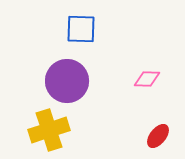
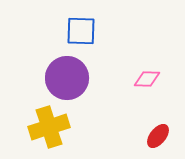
blue square: moved 2 px down
purple circle: moved 3 px up
yellow cross: moved 3 px up
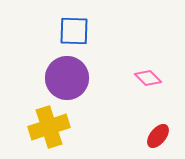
blue square: moved 7 px left
pink diamond: moved 1 px right, 1 px up; rotated 44 degrees clockwise
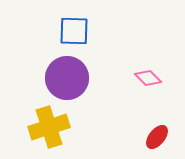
red ellipse: moved 1 px left, 1 px down
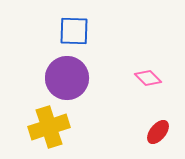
red ellipse: moved 1 px right, 5 px up
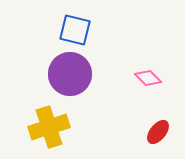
blue square: moved 1 px right, 1 px up; rotated 12 degrees clockwise
purple circle: moved 3 px right, 4 px up
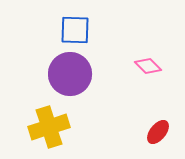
blue square: rotated 12 degrees counterclockwise
pink diamond: moved 12 px up
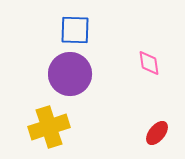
pink diamond: moved 1 px right, 3 px up; rotated 36 degrees clockwise
red ellipse: moved 1 px left, 1 px down
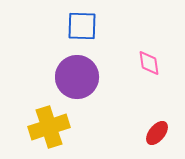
blue square: moved 7 px right, 4 px up
purple circle: moved 7 px right, 3 px down
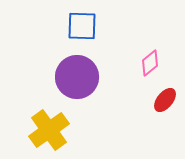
pink diamond: moved 1 px right; rotated 60 degrees clockwise
yellow cross: moved 3 px down; rotated 18 degrees counterclockwise
red ellipse: moved 8 px right, 33 px up
